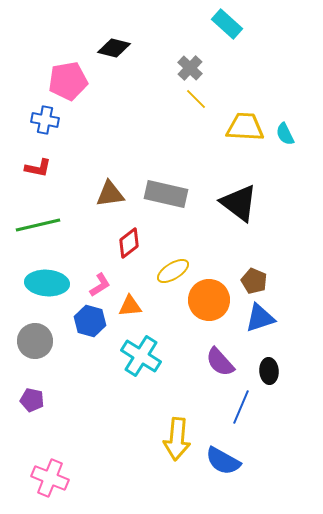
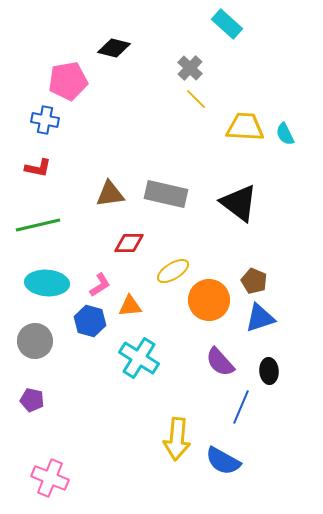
red diamond: rotated 36 degrees clockwise
cyan cross: moved 2 px left, 2 px down
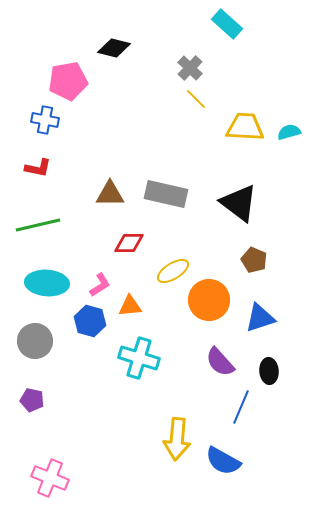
cyan semicircle: moved 4 px right, 2 px up; rotated 100 degrees clockwise
brown triangle: rotated 8 degrees clockwise
brown pentagon: moved 21 px up
cyan cross: rotated 15 degrees counterclockwise
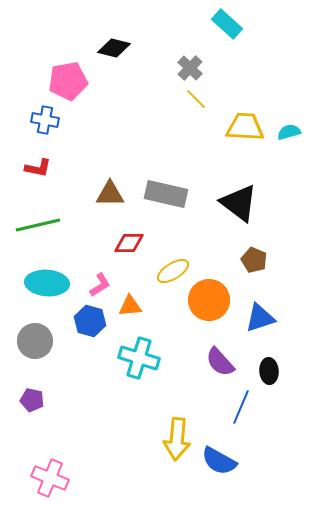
blue semicircle: moved 4 px left
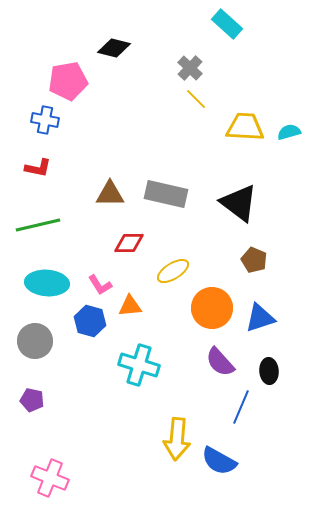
pink L-shape: rotated 90 degrees clockwise
orange circle: moved 3 px right, 8 px down
cyan cross: moved 7 px down
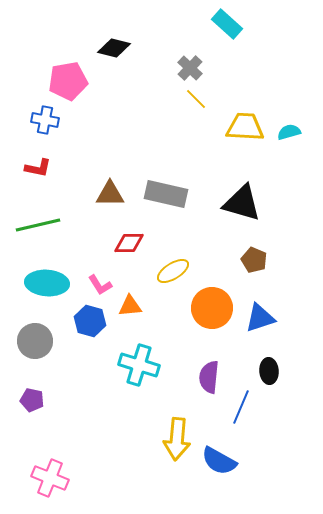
black triangle: moved 3 px right; rotated 21 degrees counterclockwise
purple semicircle: moved 11 px left, 15 px down; rotated 48 degrees clockwise
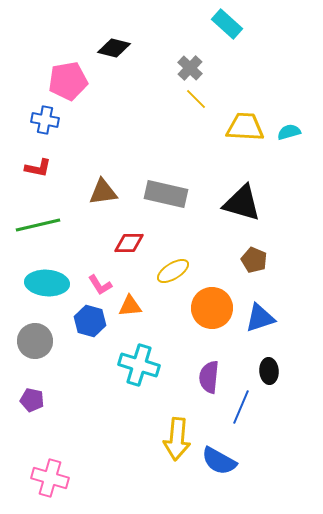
brown triangle: moved 7 px left, 2 px up; rotated 8 degrees counterclockwise
pink cross: rotated 6 degrees counterclockwise
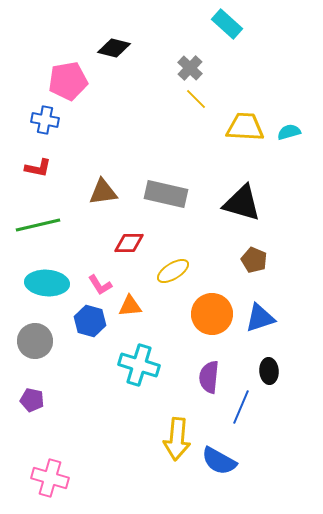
orange circle: moved 6 px down
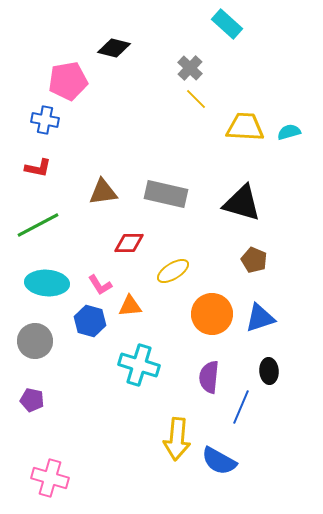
green line: rotated 15 degrees counterclockwise
